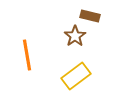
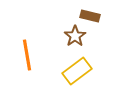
yellow rectangle: moved 1 px right, 5 px up
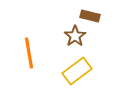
orange line: moved 2 px right, 2 px up
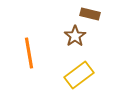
brown rectangle: moved 2 px up
yellow rectangle: moved 2 px right, 4 px down
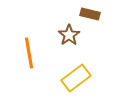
brown star: moved 6 px left, 1 px up
yellow rectangle: moved 3 px left, 3 px down
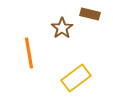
brown star: moved 7 px left, 7 px up
